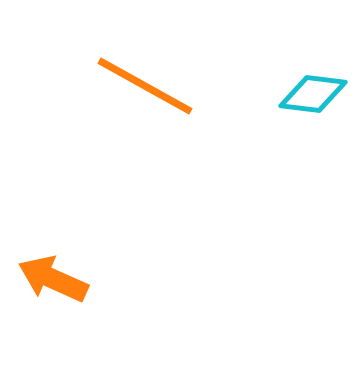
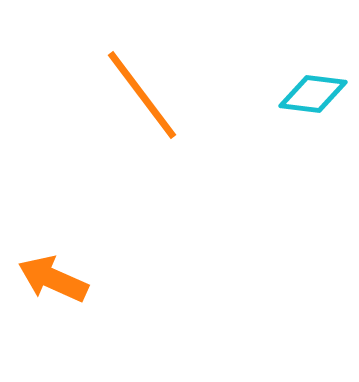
orange line: moved 3 px left, 9 px down; rotated 24 degrees clockwise
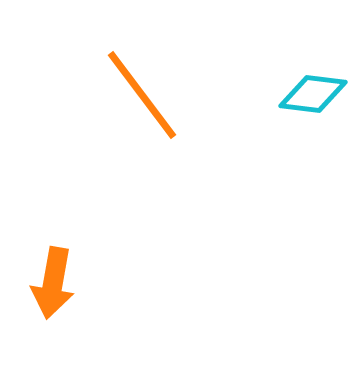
orange arrow: moved 4 px down; rotated 104 degrees counterclockwise
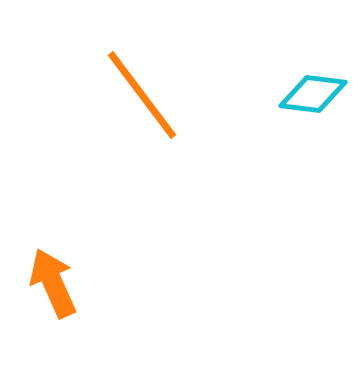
orange arrow: rotated 146 degrees clockwise
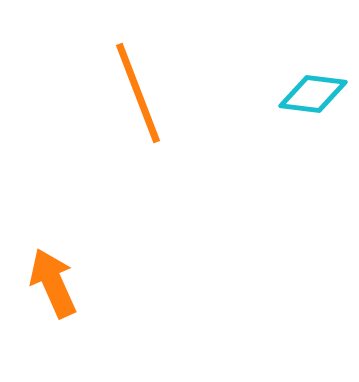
orange line: moved 4 px left, 2 px up; rotated 16 degrees clockwise
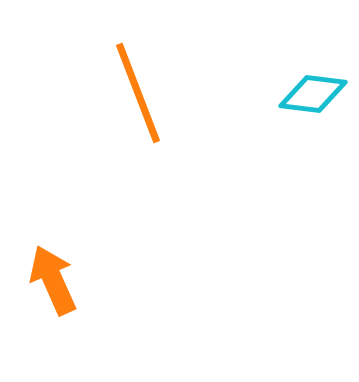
orange arrow: moved 3 px up
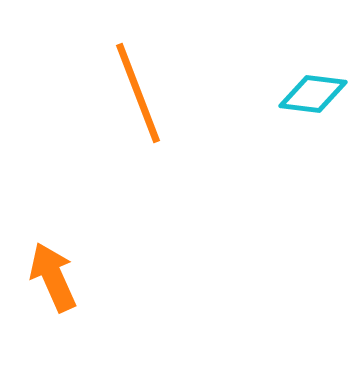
orange arrow: moved 3 px up
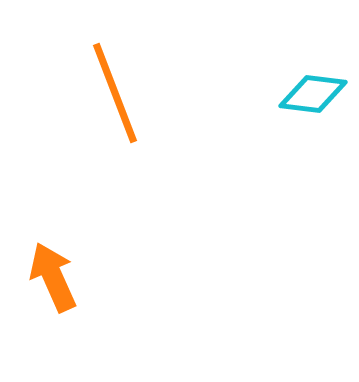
orange line: moved 23 px left
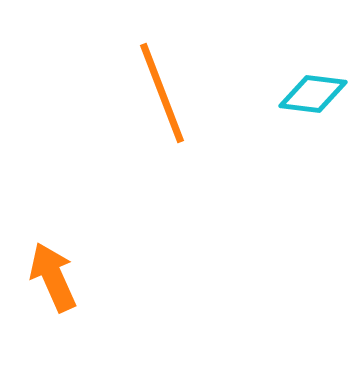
orange line: moved 47 px right
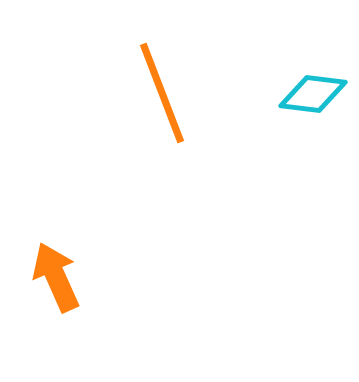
orange arrow: moved 3 px right
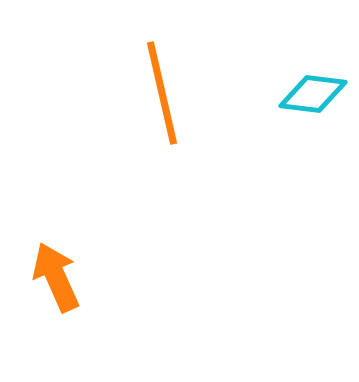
orange line: rotated 8 degrees clockwise
